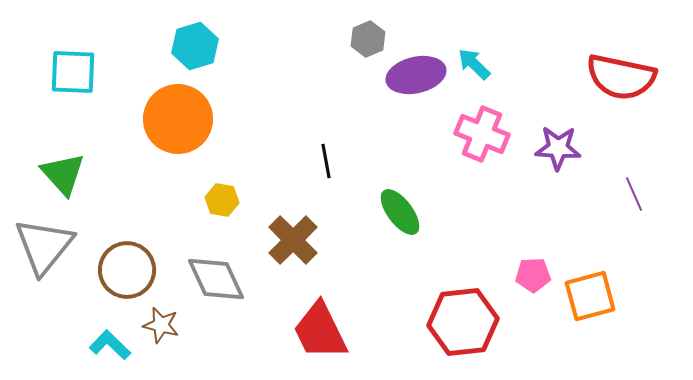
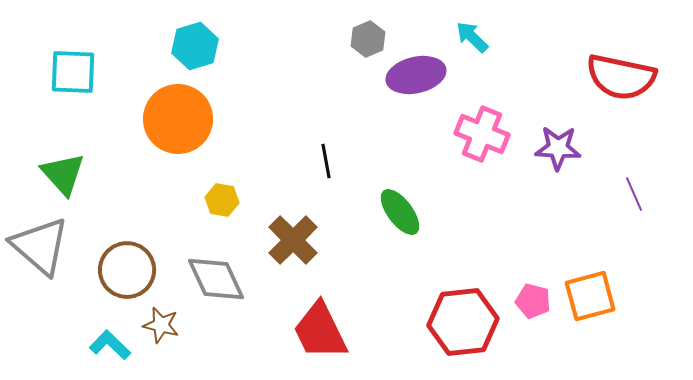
cyan arrow: moved 2 px left, 27 px up
gray triangle: moved 4 px left; rotated 28 degrees counterclockwise
pink pentagon: moved 26 px down; rotated 16 degrees clockwise
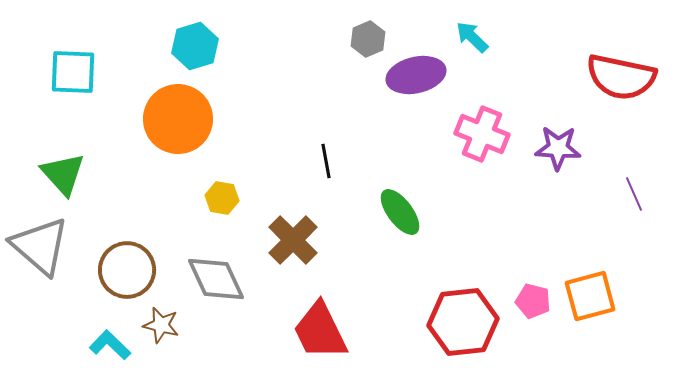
yellow hexagon: moved 2 px up
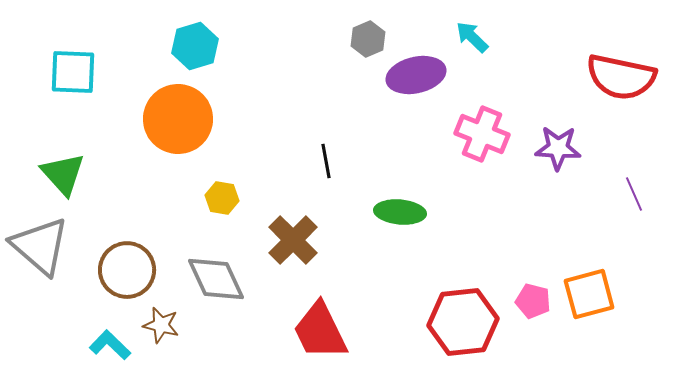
green ellipse: rotated 48 degrees counterclockwise
orange square: moved 1 px left, 2 px up
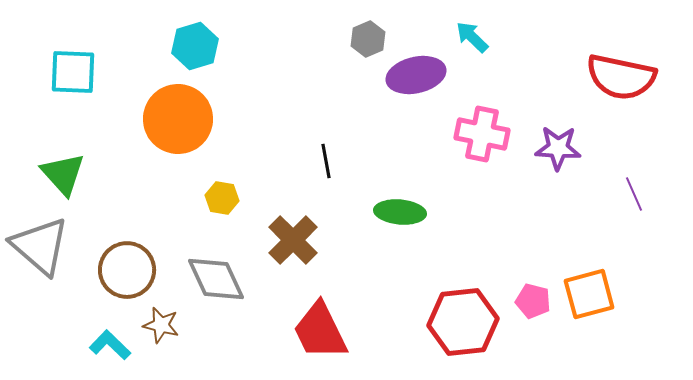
pink cross: rotated 10 degrees counterclockwise
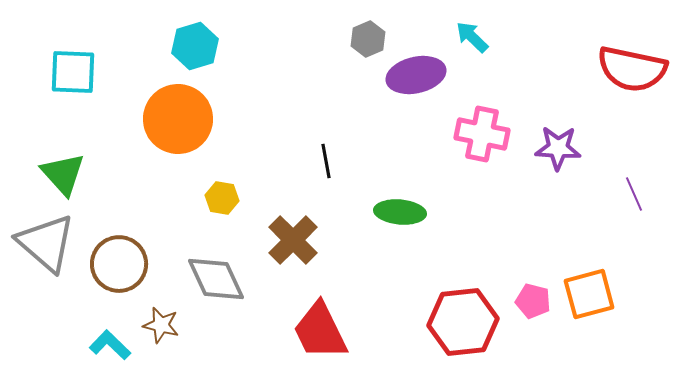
red semicircle: moved 11 px right, 8 px up
gray triangle: moved 6 px right, 3 px up
brown circle: moved 8 px left, 6 px up
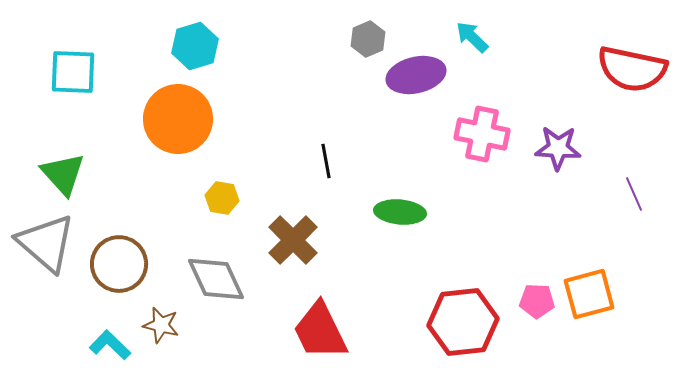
pink pentagon: moved 4 px right; rotated 12 degrees counterclockwise
